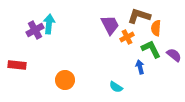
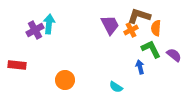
orange cross: moved 4 px right, 7 px up
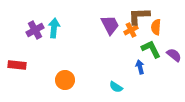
brown L-shape: rotated 20 degrees counterclockwise
cyan arrow: moved 5 px right, 4 px down
orange semicircle: moved 1 px up
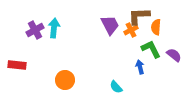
cyan semicircle: rotated 16 degrees clockwise
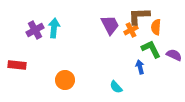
purple semicircle: rotated 14 degrees counterclockwise
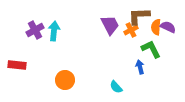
cyan arrow: moved 3 px down
purple semicircle: moved 6 px left, 28 px up
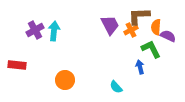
purple semicircle: moved 9 px down
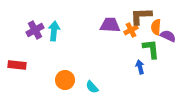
brown L-shape: moved 2 px right
purple trapezoid: rotated 60 degrees counterclockwise
green L-shape: rotated 20 degrees clockwise
cyan semicircle: moved 24 px left
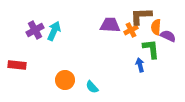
cyan arrow: rotated 18 degrees clockwise
blue arrow: moved 2 px up
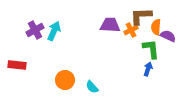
blue arrow: moved 8 px right, 4 px down; rotated 32 degrees clockwise
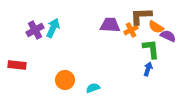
orange semicircle: rotated 63 degrees counterclockwise
cyan arrow: moved 1 px left, 3 px up
cyan semicircle: moved 1 px right, 1 px down; rotated 112 degrees clockwise
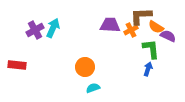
orange circle: moved 20 px right, 13 px up
